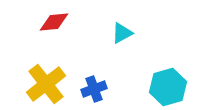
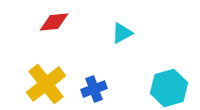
cyan hexagon: moved 1 px right, 1 px down
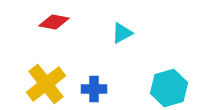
red diamond: rotated 16 degrees clockwise
blue cross: rotated 20 degrees clockwise
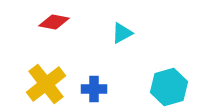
cyan hexagon: moved 1 px up
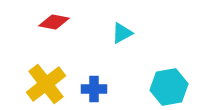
cyan hexagon: rotated 6 degrees clockwise
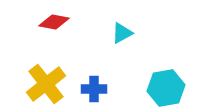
cyan hexagon: moved 3 px left, 1 px down
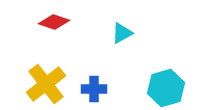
red diamond: rotated 8 degrees clockwise
cyan hexagon: rotated 6 degrees counterclockwise
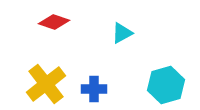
cyan hexagon: moved 3 px up
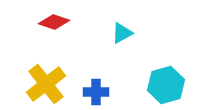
blue cross: moved 2 px right, 3 px down
